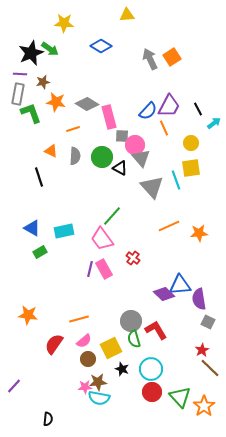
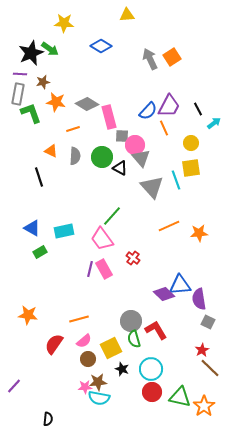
green triangle at (180, 397): rotated 35 degrees counterclockwise
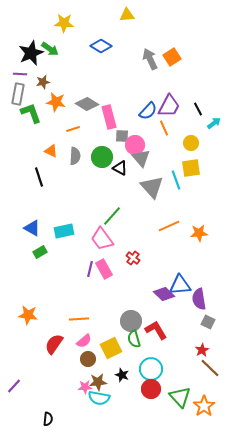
orange line at (79, 319): rotated 12 degrees clockwise
black star at (122, 369): moved 6 px down
red circle at (152, 392): moved 1 px left, 3 px up
green triangle at (180, 397): rotated 35 degrees clockwise
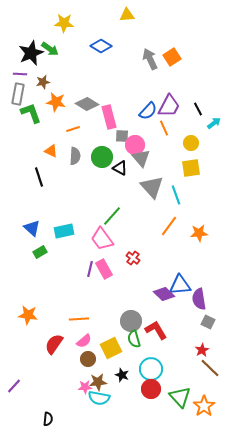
cyan line at (176, 180): moved 15 px down
orange line at (169, 226): rotated 30 degrees counterclockwise
blue triangle at (32, 228): rotated 12 degrees clockwise
